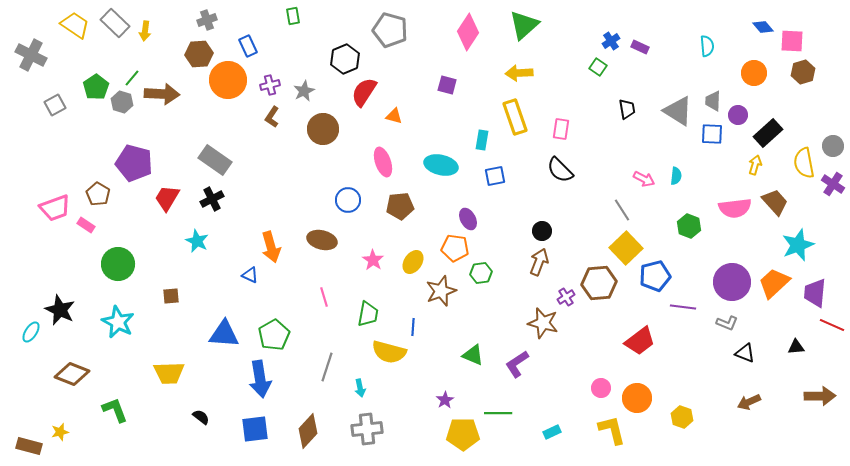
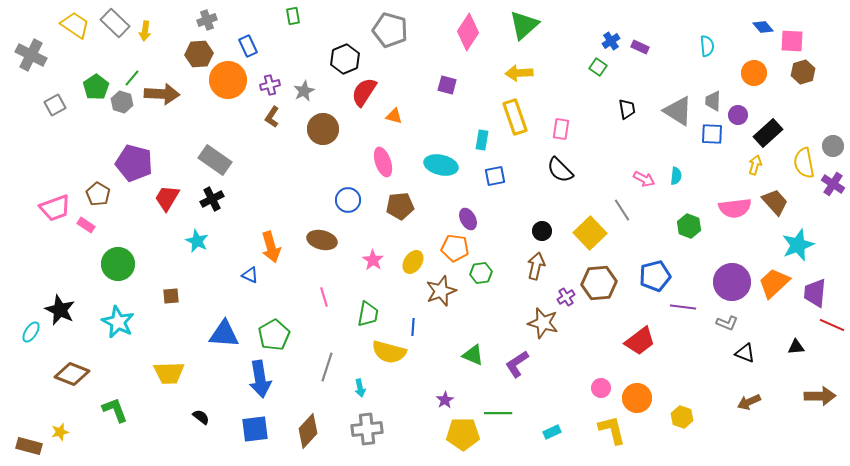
yellow square at (626, 248): moved 36 px left, 15 px up
brown arrow at (539, 262): moved 3 px left, 4 px down; rotated 8 degrees counterclockwise
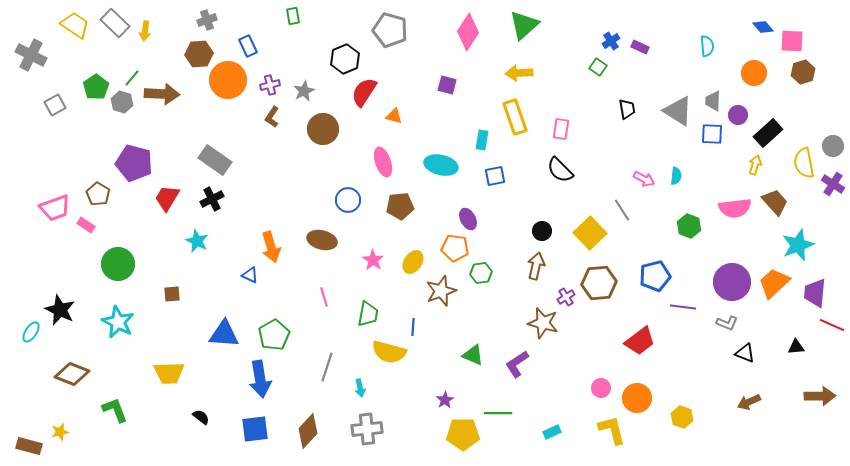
brown square at (171, 296): moved 1 px right, 2 px up
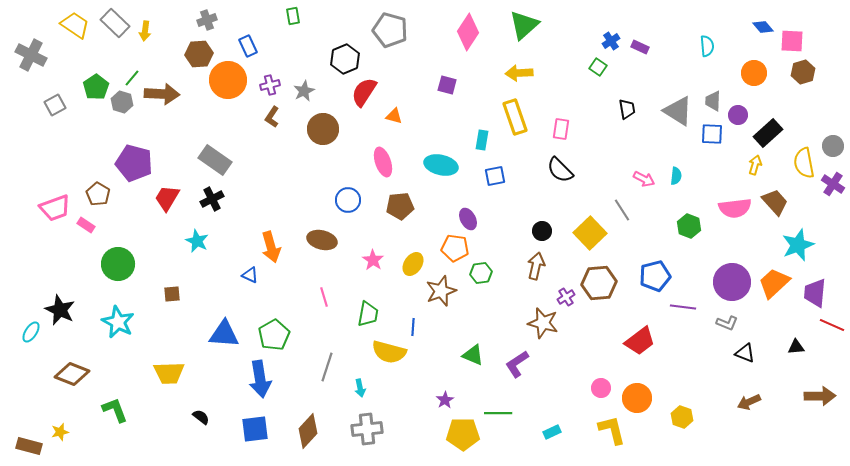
yellow ellipse at (413, 262): moved 2 px down
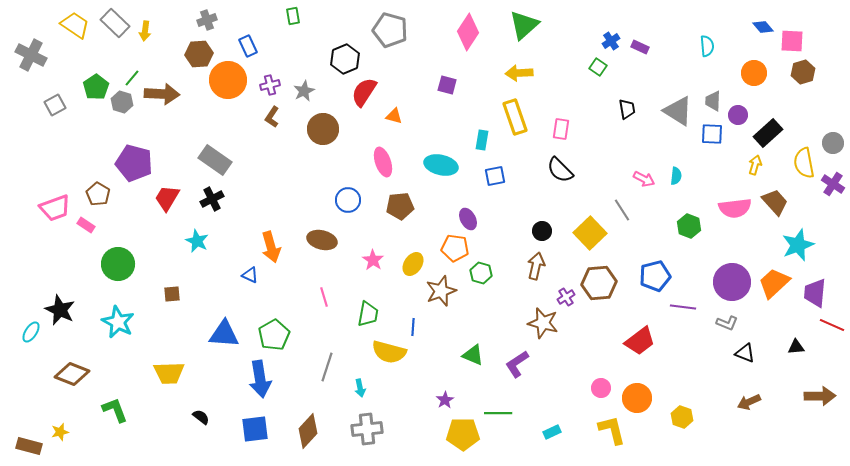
gray circle at (833, 146): moved 3 px up
green hexagon at (481, 273): rotated 25 degrees clockwise
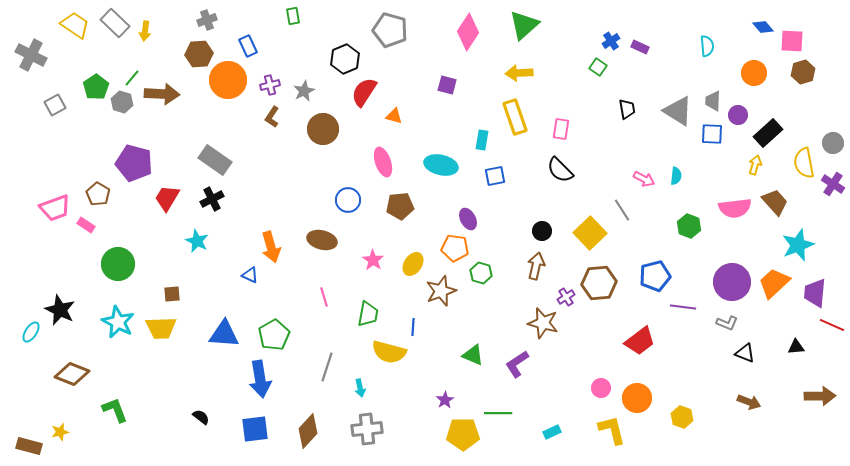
yellow trapezoid at (169, 373): moved 8 px left, 45 px up
brown arrow at (749, 402): rotated 135 degrees counterclockwise
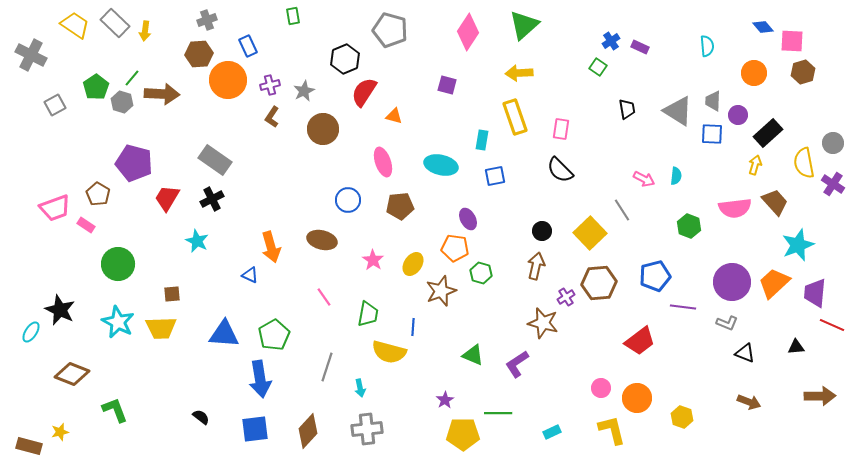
pink line at (324, 297): rotated 18 degrees counterclockwise
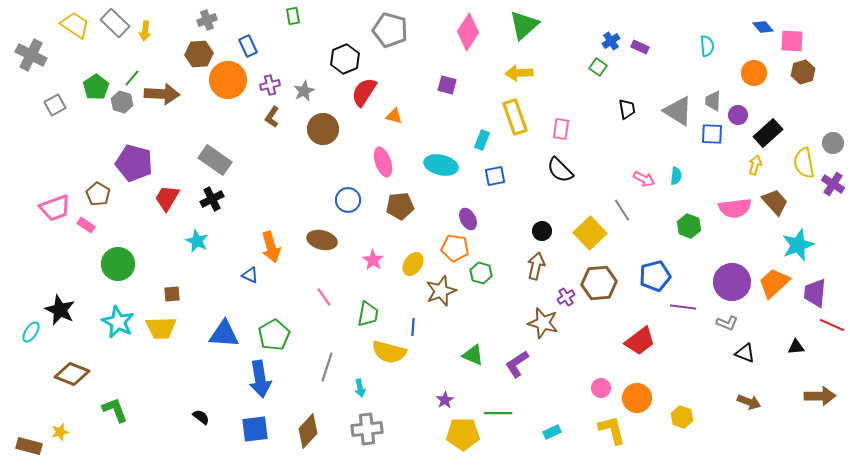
cyan rectangle at (482, 140): rotated 12 degrees clockwise
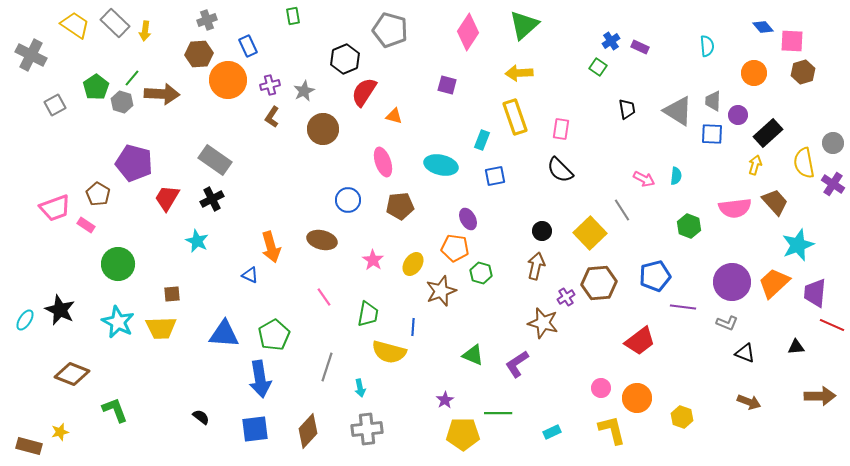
cyan ellipse at (31, 332): moved 6 px left, 12 px up
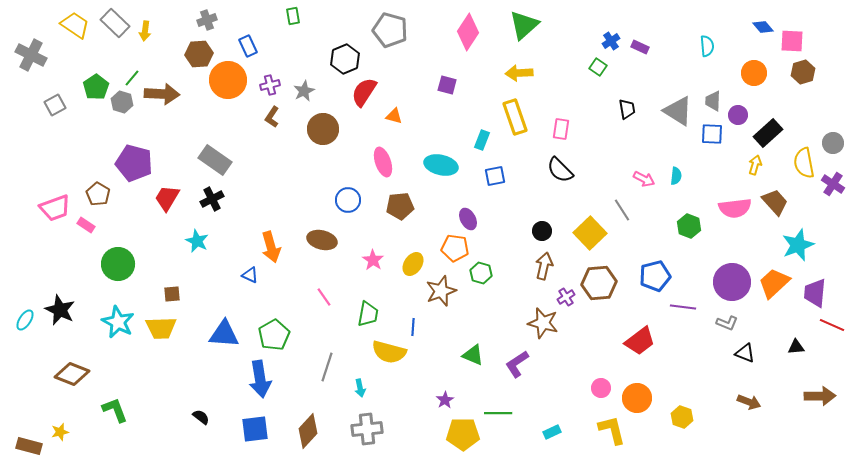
brown arrow at (536, 266): moved 8 px right
